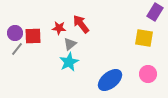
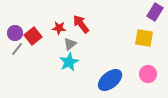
red square: rotated 36 degrees counterclockwise
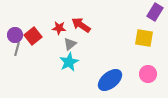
red arrow: moved 1 px down; rotated 18 degrees counterclockwise
purple circle: moved 2 px down
gray line: rotated 24 degrees counterclockwise
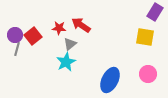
yellow square: moved 1 px right, 1 px up
cyan star: moved 3 px left
blue ellipse: rotated 25 degrees counterclockwise
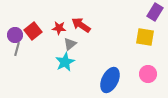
red square: moved 5 px up
cyan star: moved 1 px left
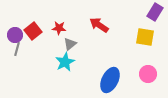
red arrow: moved 18 px right
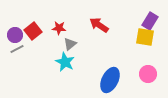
purple rectangle: moved 5 px left, 9 px down
gray line: rotated 48 degrees clockwise
cyan star: rotated 18 degrees counterclockwise
